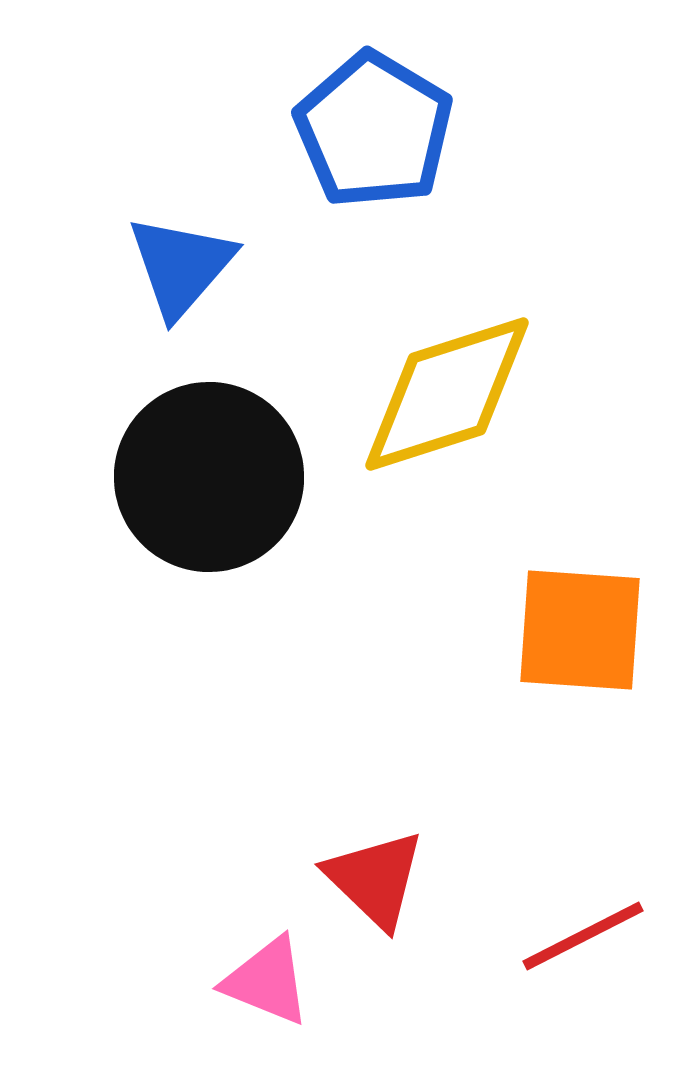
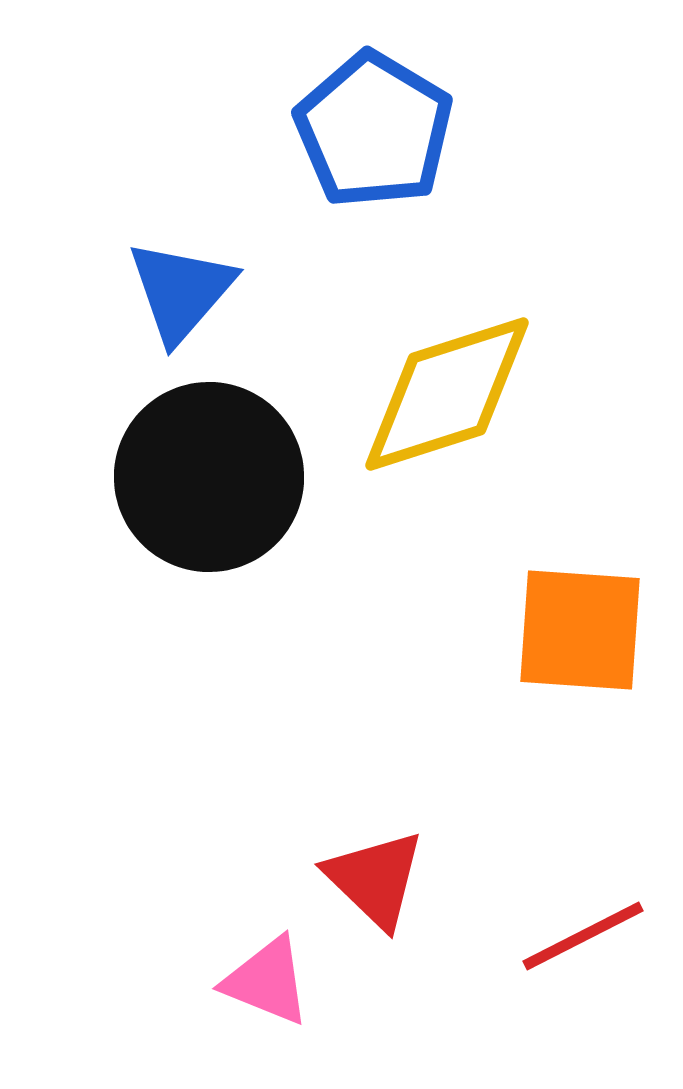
blue triangle: moved 25 px down
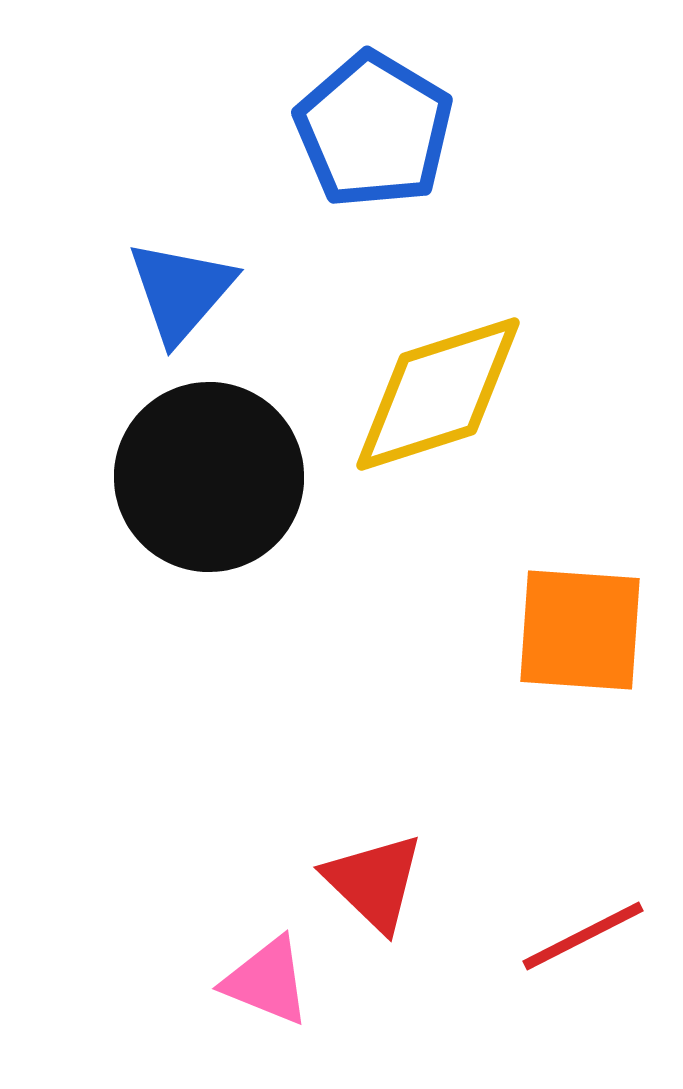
yellow diamond: moved 9 px left
red triangle: moved 1 px left, 3 px down
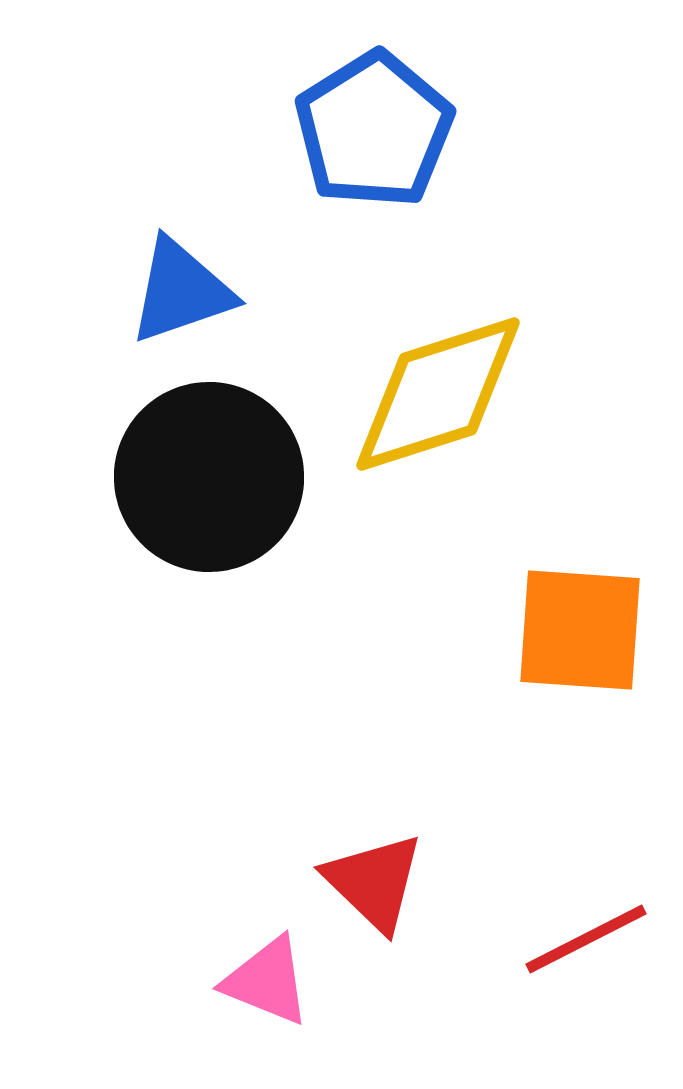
blue pentagon: rotated 9 degrees clockwise
blue triangle: rotated 30 degrees clockwise
red line: moved 3 px right, 3 px down
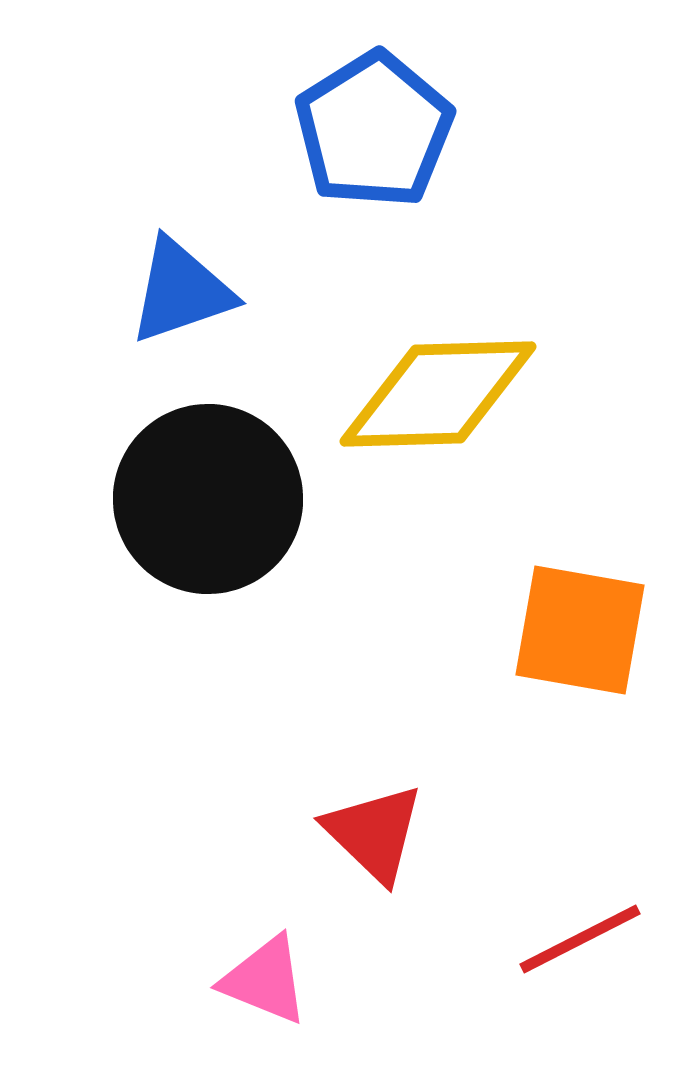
yellow diamond: rotated 16 degrees clockwise
black circle: moved 1 px left, 22 px down
orange square: rotated 6 degrees clockwise
red triangle: moved 49 px up
red line: moved 6 px left
pink triangle: moved 2 px left, 1 px up
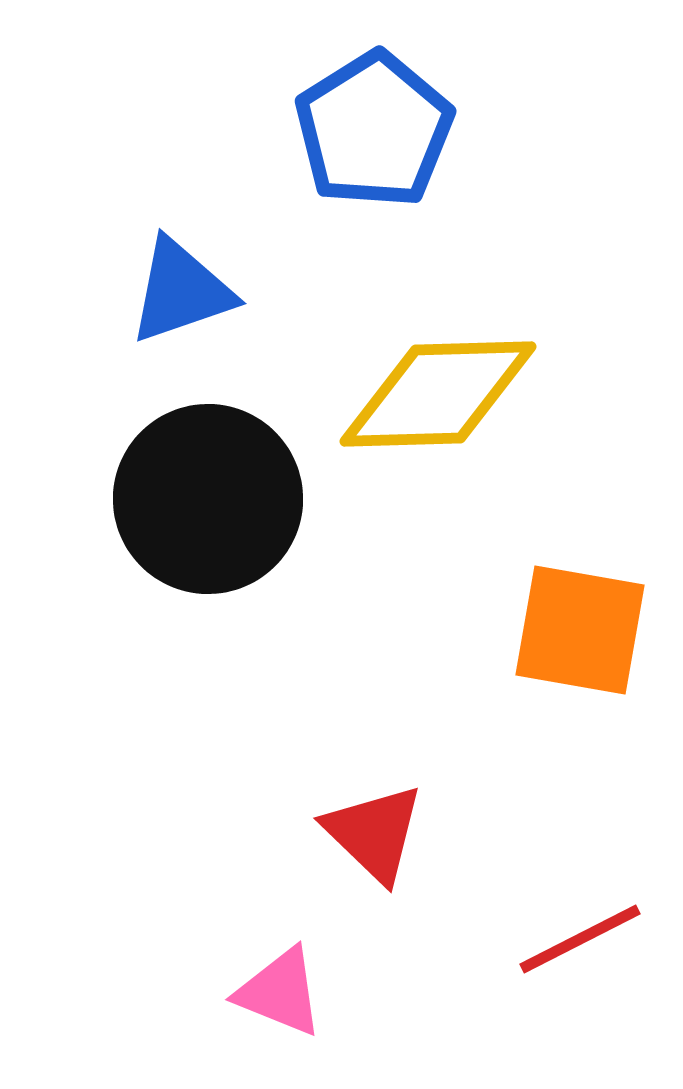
pink triangle: moved 15 px right, 12 px down
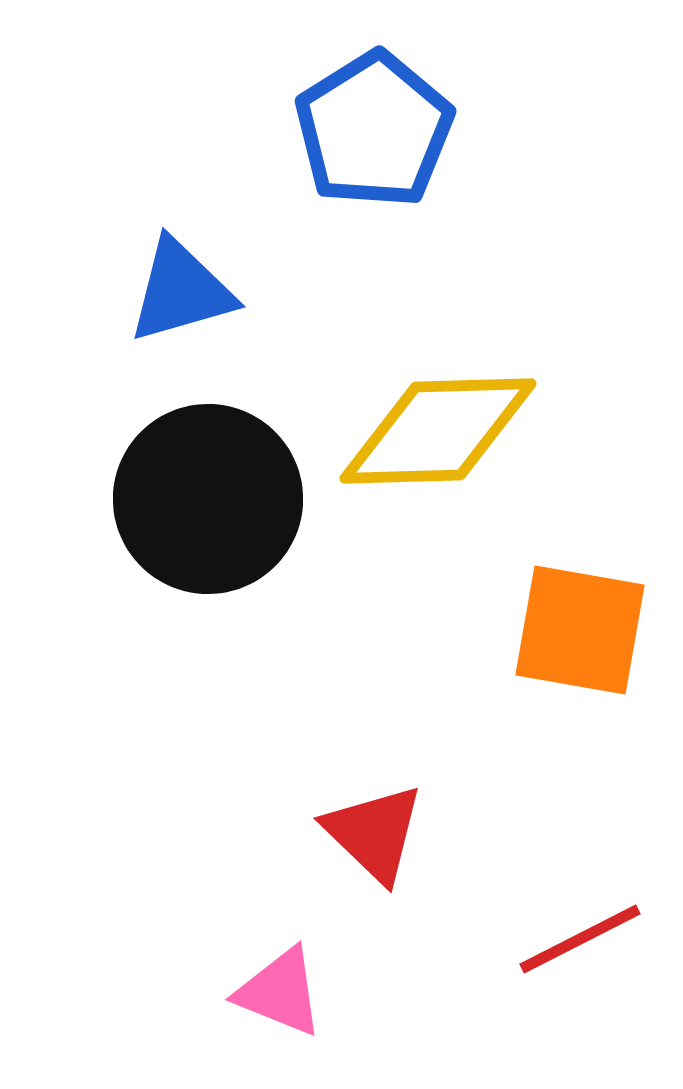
blue triangle: rotated 3 degrees clockwise
yellow diamond: moved 37 px down
